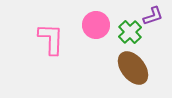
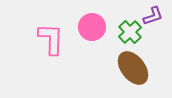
pink circle: moved 4 px left, 2 px down
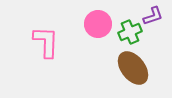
pink circle: moved 6 px right, 3 px up
green cross: rotated 20 degrees clockwise
pink L-shape: moved 5 px left, 3 px down
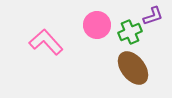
pink circle: moved 1 px left, 1 px down
pink L-shape: rotated 44 degrees counterclockwise
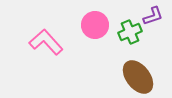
pink circle: moved 2 px left
brown ellipse: moved 5 px right, 9 px down
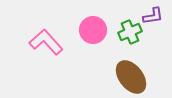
purple L-shape: rotated 10 degrees clockwise
pink circle: moved 2 px left, 5 px down
brown ellipse: moved 7 px left
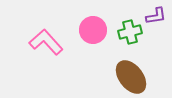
purple L-shape: moved 3 px right
green cross: rotated 10 degrees clockwise
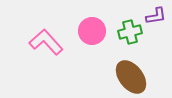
pink circle: moved 1 px left, 1 px down
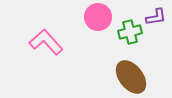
purple L-shape: moved 1 px down
pink circle: moved 6 px right, 14 px up
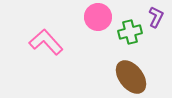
purple L-shape: rotated 55 degrees counterclockwise
